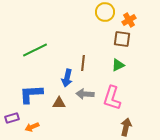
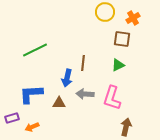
orange cross: moved 4 px right, 2 px up
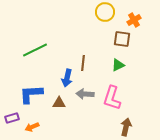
orange cross: moved 1 px right, 2 px down
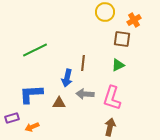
brown arrow: moved 16 px left
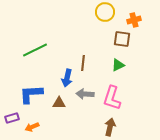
orange cross: rotated 16 degrees clockwise
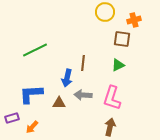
gray arrow: moved 2 px left, 1 px down
orange arrow: rotated 24 degrees counterclockwise
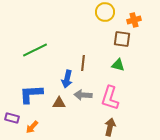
green triangle: rotated 40 degrees clockwise
blue arrow: moved 1 px down
pink L-shape: moved 2 px left
purple rectangle: rotated 32 degrees clockwise
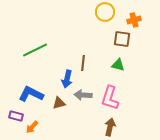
blue L-shape: rotated 30 degrees clockwise
brown triangle: rotated 16 degrees counterclockwise
purple rectangle: moved 4 px right, 2 px up
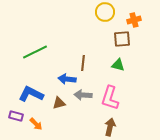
brown square: rotated 12 degrees counterclockwise
green line: moved 2 px down
blue arrow: rotated 84 degrees clockwise
orange arrow: moved 4 px right, 3 px up; rotated 88 degrees counterclockwise
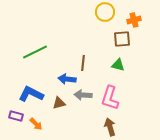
brown arrow: rotated 30 degrees counterclockwise
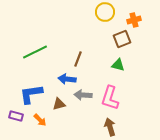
brown square: rotated 18 degrees counterclockwise
brown line: moved 5 px left, 4 px up; rotated 14 degrees clockwise
blue L-shape: rotated 35 degrees counterclockwise
brown triangle: moved 1 px down
orange arrow: moved 4 px right, 4 px up
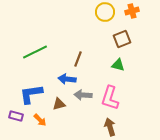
orange cross: moved 2 px left, 9 px up
